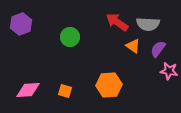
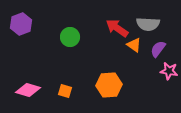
red arrow: moved 6 px down
orange triangle: moved 1 px right, 1 px up
pink diamond: rotated 20 degrees clockwise
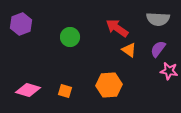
gray semicircle: moved 10 px right, 5 px up
orange triangle: moved 5 px left, 5 px down
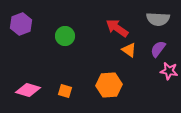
green circle: moved 5 px left, 1 px up
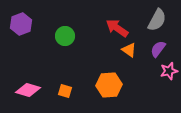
gray semicircle: moved 1 px left, 1 px down; rotated 65 degrees counterclockwise
pink star: rotated 24 degrees counterclockwise
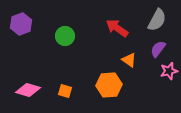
orange triangle: moved 10 px down
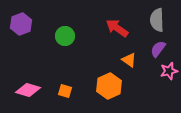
gray semicircle: rotated 150 degrees clockwise
orange hexagon: moved 1 px down; rotated 20 degrees counterclockwise
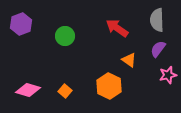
pink star: moved 1 px left, 4 px down
orange hexagon: rotated 10 degrees counterclockwise
orange square: rotated 24 degrees clockwise
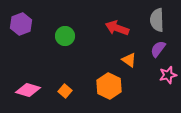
red arrow: rotated 15 degrees counterclockwise
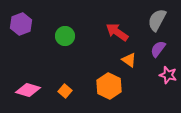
gray semicircle: rotated 30 degrees clockwise
red arrow: moved 4 px down; rotated 15 degrees clockwise
pink star: rotated 30 degrees clockwise
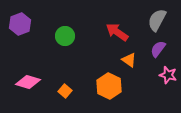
purple hexagon: moved 1 px left
pink diamond: moved 8 px up
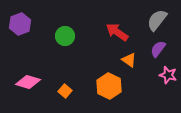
gray semicircle: rotated 10 degrees clockwise
